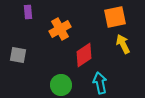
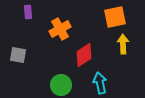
yellow arrow: rotated 24 degrees clockwise
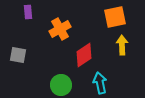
yellow arrow: moved 1 px left, 1 px down
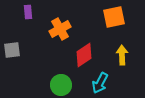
orange square: moved 1 px left
yellow arrow: moved 10 px down
gray square: moved 6 px left, 5 px up; rotated 18 degrees counterclockwise
cyan arrow: rotated 140 degrees counterclockwise
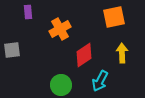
yellow arrow: moved 2 px up
cyan arrow: moved 2 px up
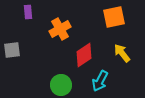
yellow arrow: rotated 36 degrees counterclockwise
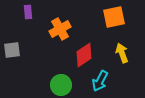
yellow arrow: rotated 18 degrees clockwise
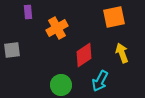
orange cross: moved 3 px left, 1 px up
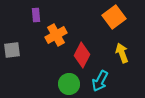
purple rectangle: moved 8 px right, 3 px down
orange square: rotated 25 degrees counterclockwise
orange cross: moved 1 px left, 7 px down
red diamond: moved 2 px left; rotated 30 degrees counterclockwise
green circle: moved 8 px right, 1 px up
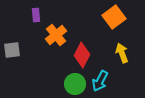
orange cross: rotated 10 degrees counterclockwise
green circle: moved 6 px right
